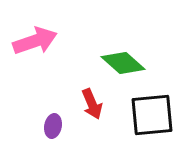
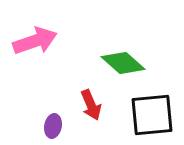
red arrow: moved 1 px left, 1 px down
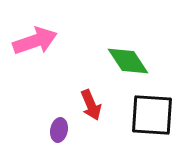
green diamond: moved 5 px right, 2 px up; rotated 15 degrees clockwise
black square: rotated 9 degrees clockwise
purple ellipse: moved 6 px right, 4 px down
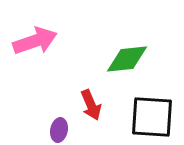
green diamond: moved 1 px left, 2 px up; rotated 63 degrees counterclockwise
black square: moved 2 px down
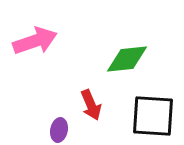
black square: moved 1 px right, 1 px up
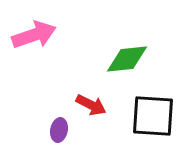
pink arrow: moved 1 px left, 6 px up
red arrow: rotated 40 degrees counterclockwise
